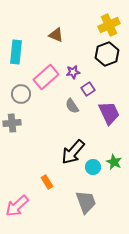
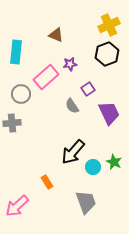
purple star: moved 3 px left, 8 px up
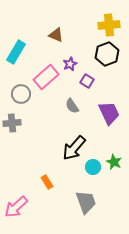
yellow cross: rotated 20 degrees clockwise
cyan rectangle: rotated 25 degrees clockwise
purple star: rotated 16 degrees counterclockwise
purple square: moved 1 px left, 8 px up; rotated 24 degrees counterclockwise
black arrow: moved 1 px right, 4 px up
pink arrow: moved 1 px left, 1 px down
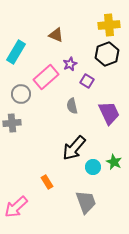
gray semicircle: rotated 21 degrees clockwise
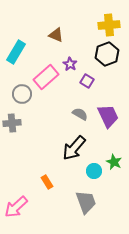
purple star: rotated 16 degrees counterclockwise
gray circle: moved 1 px right
gray semicircle: moved 8 px right, 8 px down; rotated 133 degrees clockwise
purple trapezoid: moved 1 px left, 3 px down
cyan circle: moved 1 px right, 4 px down
